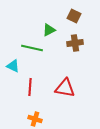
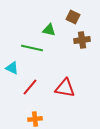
brown square: moved 1 px left, 1 px down
green triangle: rotated 40 degrees clockwise
brown cross: moved 7 px right, 3 px up
cyan triangle: moved 1 px left, 2 px down
red line: rotated 36 degrees clockwise
orange cross: rotated 24 degrees counterclockwise
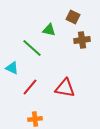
green line: rotated 30 degrees clockwise
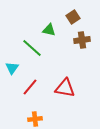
brown square: rotated 32 degrees clockwise
cyan triangle: rotated 40 degrees clockwise
